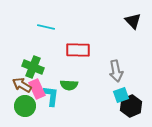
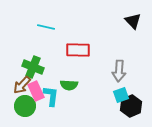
gray arrow: moved 3 px right; rotated 15 degrees clockwise
brown arrow: rotated 78 degrees counterclockwise
pink rectangle: moved 1 px left, 2 px down
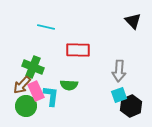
cyan square: moved 2 px left
green circle: moved 1 px right
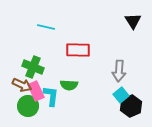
black triangle: rotated 12 degrees clockwise
brown arrow: rotated 108 degrees counterclockwise
cyan square: moved 2 px right; rotated 21 degrees counterclockwise
green circle: moved 2 px right
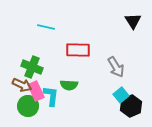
green cross: moved 1 px left
gray arrow: moved 3 px left, 4 px up; rotated 35 degrees counterclockwise
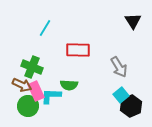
cyan line: moved 1 px left, 1 px down; rotated 72 degrees counterclockwise
gray arrow: moved 3 px right
cyan L-shape: rotated 95 degrees counterclockwise
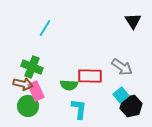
red rectangle: moved 12 px right, 26 px down
gray arrow: moved 3 px right; rotated 25 degrees counterclockwise
brown arrow: moved 1 px right, 1 px up; rotated 12 degrees counterclockwise
cyan L-shape: moved 28 px right, 13 px down; rotated 95 degrees clockwise
black hexagon: rotated 10 degrees clockwise
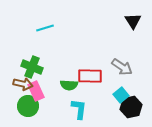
cyan line: rotated 42 degrees clockwise
black hexagon: moved 1 px down
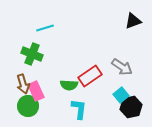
black triangle: rotated 42 degrees clockwise
green cross: moved 13 px up
red rectangle: rotated 35 degrees counterclockwise
brown arrow: rotated 60 degrees clockwise
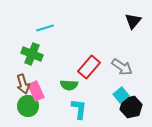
black triangle: rotated 30 degrees counterclockwise
red rectangle: moved 1 px left, 9 px up; rotated 15 degrees counterclockwise
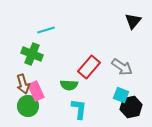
cyan line: moved 1 px right, 2 px down
cyan square: rotated 28 degrees counterclockwise
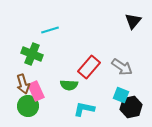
cyan line: moved 4 px right
cyan L-shape: moved 5 px right; rotated 85 degrees counterclockwise
